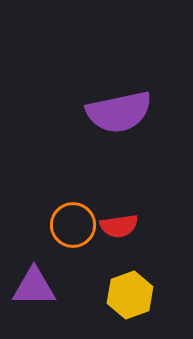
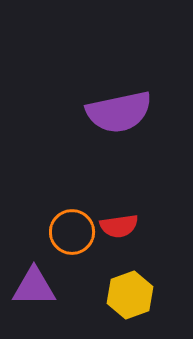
orange circle: moved 1 px left, 7 px down
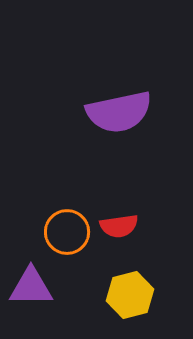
orange circle: moved 5 px left
purple triangle: moved 3 px left
yellow hexagon: rotated 6 degrees clockwise
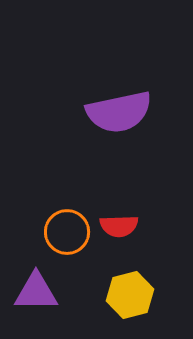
red semicircle: rotated 6 degrees clockwise
purple triangle: moved 5 px right, 5 px down
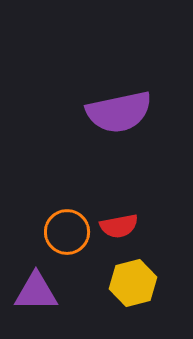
red semicircle: rotated 9 degrees counterclockwise
yellow hexagon: moved 3 px right, 12 px up
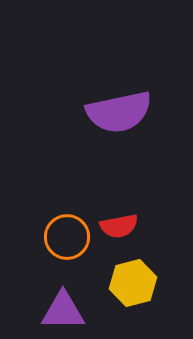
orange circle: moved 5 px down
purple triangle: moved 27 px right, 19 px down
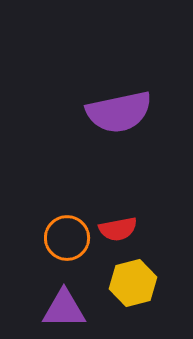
red semicircle: moved 1 px left, 3 px down
orange circle: moved 1 px down
purple triangle: moved 1 px right, 2 px up
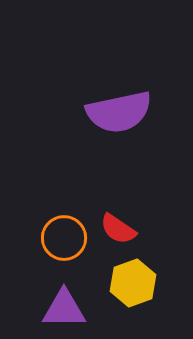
red semicircle: rotated 45 degrees clockwise
orange circle: moved 3 px left
yellow hexagon: rotated 6 degrees counterclockwise
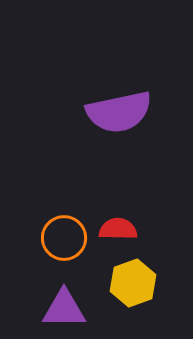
red semicircle: rotated 147 degrees clockwise
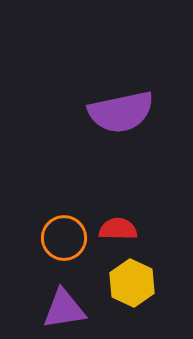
purple semicircle: moved 2 px right
yellow hexagon: moved 1 px left; rotated 15 degrees counterclockwise
purple triangle: rotated 9 degrees counterclockwise
